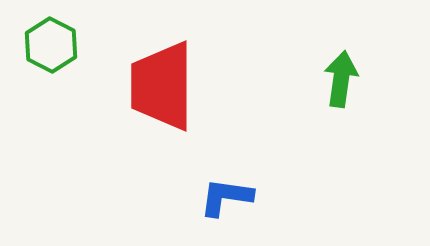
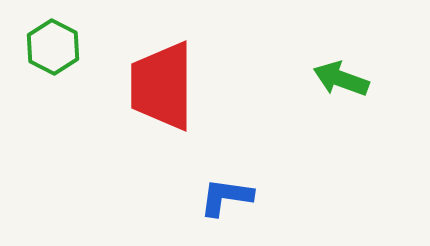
green hexagon: moved 2 px right, 2 px down
green arrow: rotated 78 degrees counterclockwise
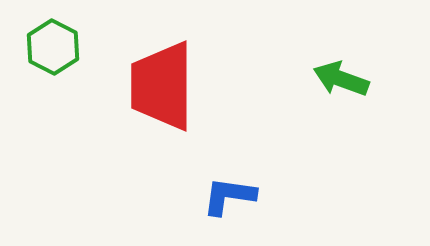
blue L-shape: moved 3 px right, 1 px up
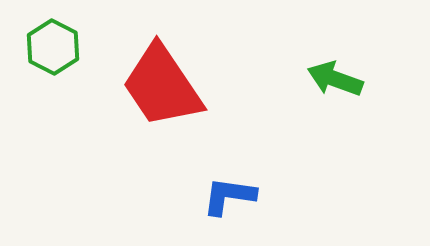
green arrow: moved 6 px left
red trapezoid: rotated 34 degrees counterclockwise
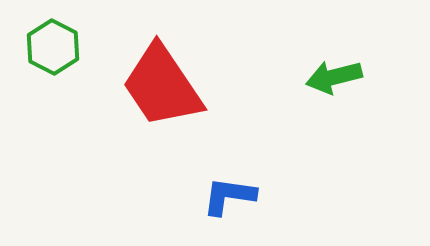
green arrow: moved 1 px left, 2 px up; rotated 34 degrees counterclockwise
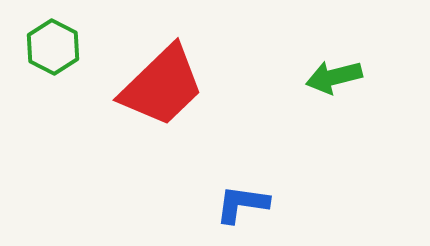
red trapezoid: rotated 100 degrees counterclockwise
blue L-shape: moved 13 px right, 8 px down
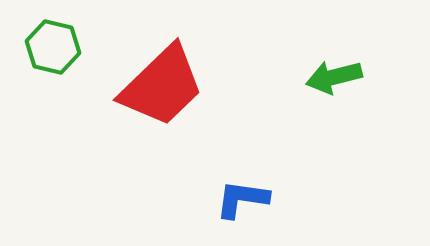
green hexagon: rotated 14 degrees counterclockwise
blue L-shape: moved 5 px up
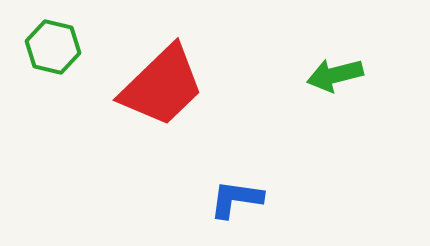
green arrow: moved 1 px right, 2 px up
blue L-shape: moved 6 px left
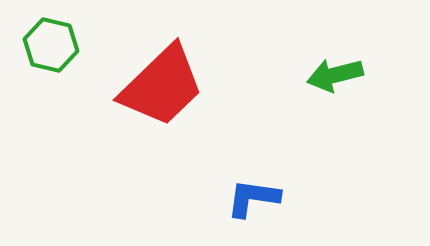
green hexagon: moved 2 px left, 2 px up
blue L-shape: moved 17 px right, 1 px up
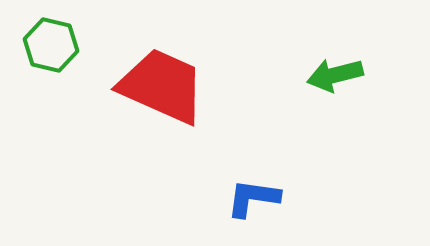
red trapezoid: rotated 112 degrees counterclockwise
